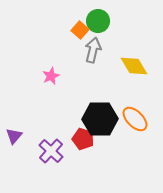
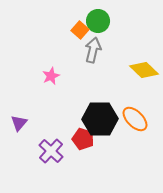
yellow diamond: moved 10 px right, 4 px down; rotated 16 degrees counterclockwise
purple triangle: moved 5 px right, 13 px up
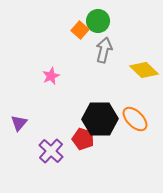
gray arrow: moved 11 px right
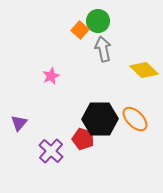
gray arrow: moved 1 px left, 1 px up; rotated 25 degrees counterclockwise
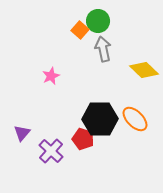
purple triangle: moved 3 px right, 10 px down
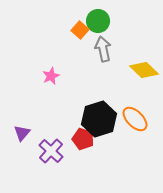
black hexagon: moved 1 px left; rotated 16 degrees counterclockwise
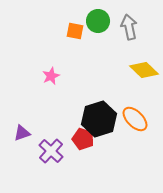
orange square: moved 5 px left, 1 px down; rotated 30 degrees counterclockwise
gray arrow: moved 26 px right, 22 px up
purple triangle: rotated 30 degrees clockwise
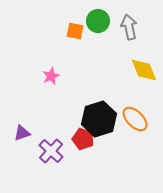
yellow diamond: rotated 24 degrees clockwise
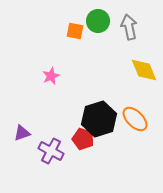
purple cross: rotated 15 degrees counterclockwise
